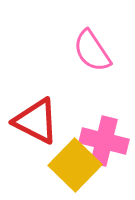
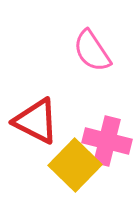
pink cross: moved 3 px right
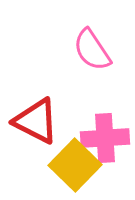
pink semicircle: moved 1 px up
pink cross: moved 2 px left, 3 px up; rotated 18 degrees counterclockwise
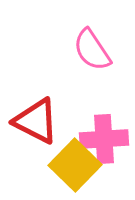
pink cross: moved 1 px left, 1 px down
